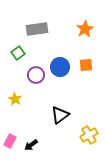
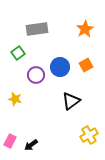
orange square: rotated 24 degrees counterclockwise
yellow star: rotated 16 degrees counterclockwise
black triangle: moved 11 px right, 14 px up
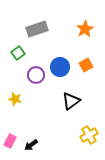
gray rectangle: rotated 10 degrees counterclockwise
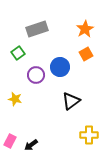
orange square: moved 11 px up
yellow cross: rotated 30 degrees clockwise
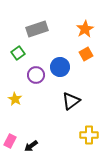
yellow star: rotated 16 degrees clockwise
black arrow: moved 1 px down
